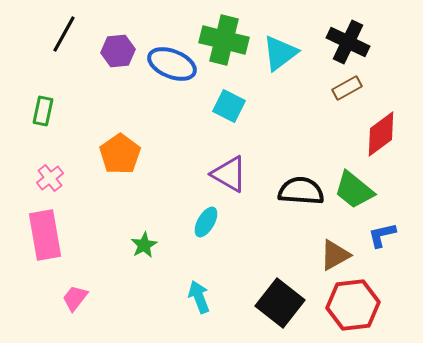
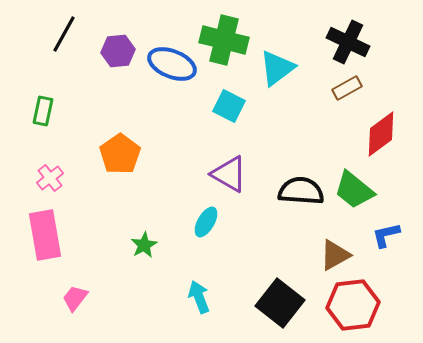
cyan triangle: moved 3 px left, 15 px down
blue L-shape: moved 4 px right
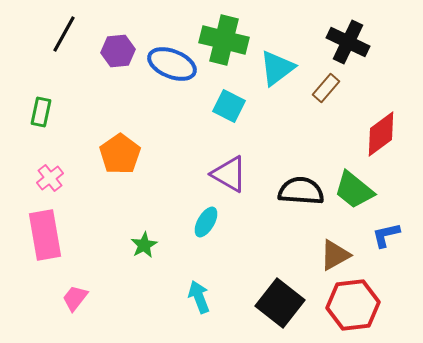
brown rectangle: moved 21 px left; rotated 20 degrees counterclockwise
green rectangle: moved 2 px left, 1 px down
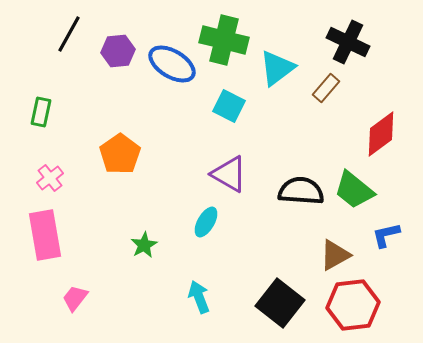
black line: moved 5 px right
blue ellipse: rotated 9 degrees clockwise
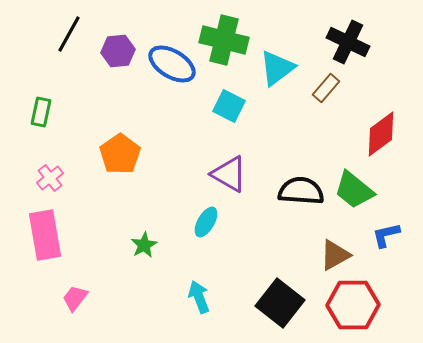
red hexagon: rotated 6 degrees clockwise
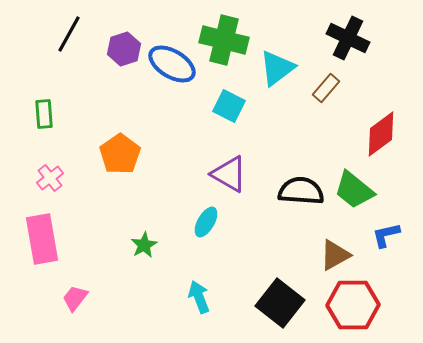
black cross: moved 4 px up
purple hexagon: moved 6 px right, 2 px up; rotated 12 degrees counterclockwise
green rectangle: moved 3 px right, 2 px down; rotated 16 degrees counterclockwise
pink rectangle: moved 3 px left, 4 px down
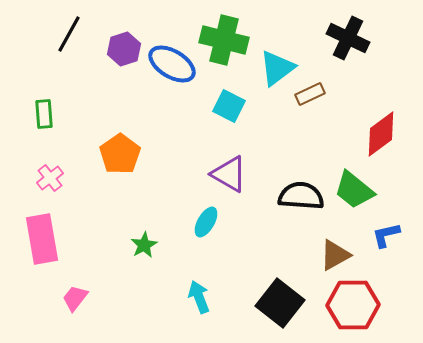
brown rectangle: moved 16 px left, 6 px down; rotated 24 degrees clockwise
black semicircle: moved 5 px down
